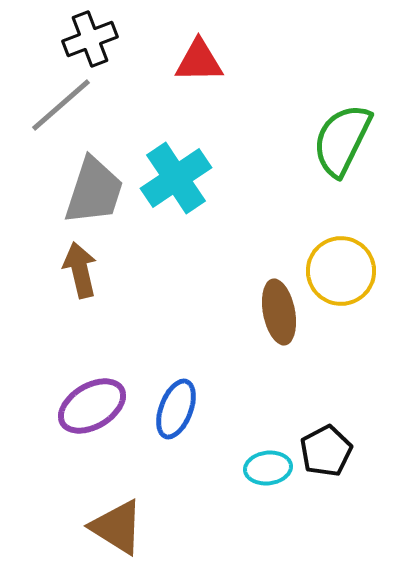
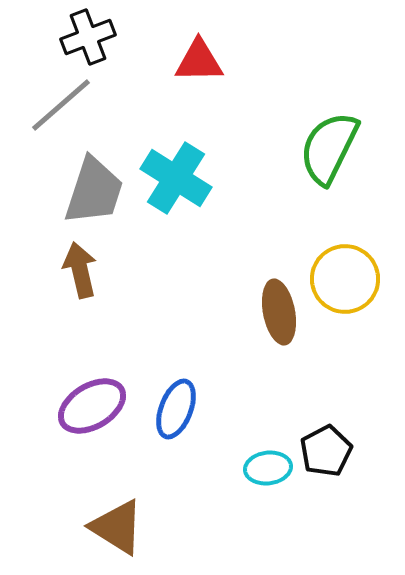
black cross: moved 2 px left, 2 px up
green semicircle: moved 13 px left, 8 px down
cyan cross: rotated 24 degrees counterclockwise
yellow circle: moved 4 px right, 8 px down
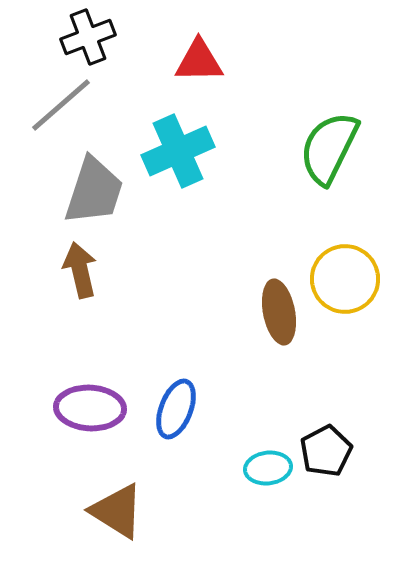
cyan cross: moved 2 px right, 27 px up; rotated 34 degrees clockwise
purple ellipse: moved 2 px left, 2 px down; rotated 34 degrees clockwise
brown triangle: moved 16 px up
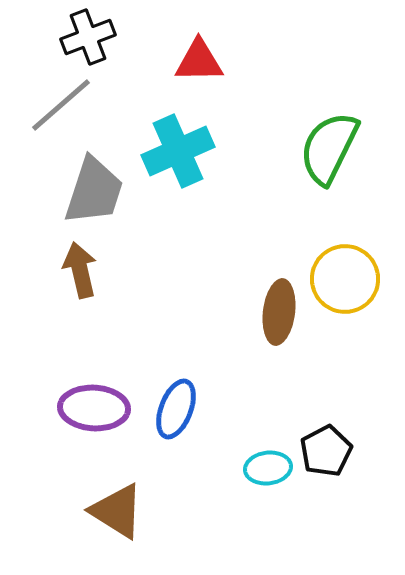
brown ellipse: rotated 18 degrees clockwise
purple ellipse: moved 4 px right
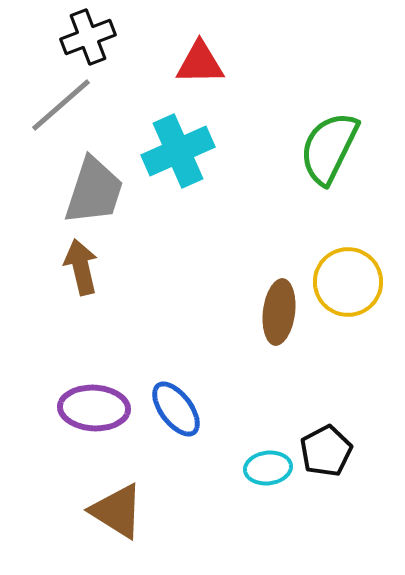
red triangle: moved 1 px right, 2 px down
brown arrow: moved 1 px right, 3 px up
yellow circle: moved 3 px right, 3 px down
blue ellipse: rotated 58 degrees counterclockwise
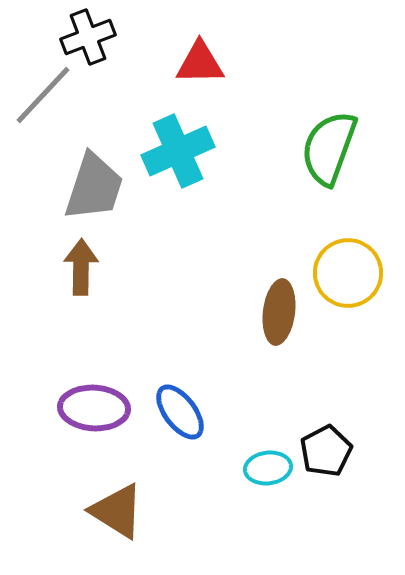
gray line: moved 18 px left, 10 px up; rotated 6 degrees counterclockwise
green semicircle: rotated 6 degrees counterclockwise
gray trapezoid: moved 4 px up
brown arrow: rotated 14 degrees clockwise
yellow circle: moved 9 px up
blue ellipse: moved 4 px right, 3 px down
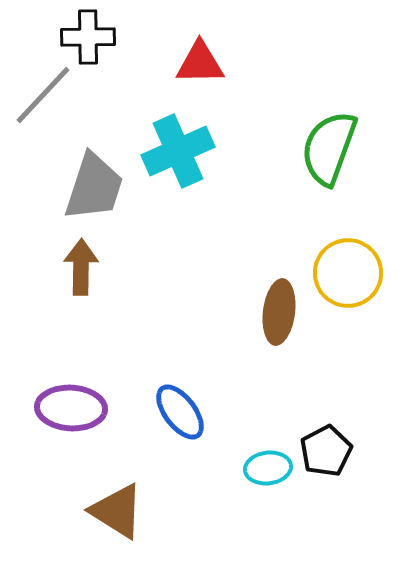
black cross: rotated 20 degrees clockwise
purple ellipse: moved 23 px left
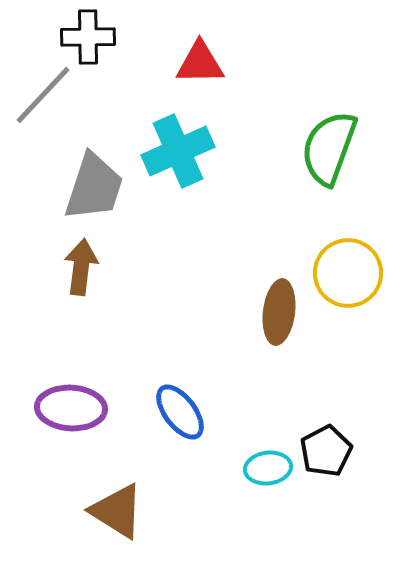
brown arrow: rotated 6 degrees clockwise
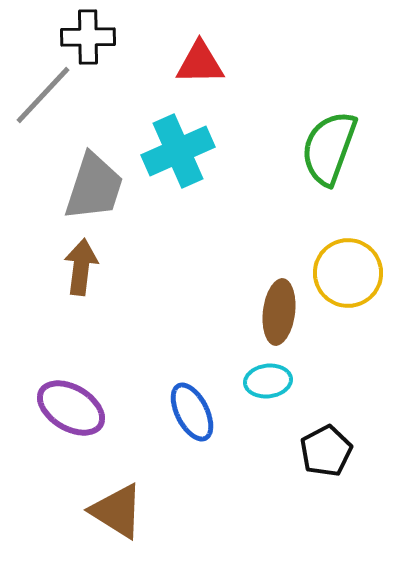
purple ellipse: rotated 28 degrees clockwise
blue ellipse: moved 12 px right; rotated 10 degrees clockwise
cyan ellipse: moved 87 px up
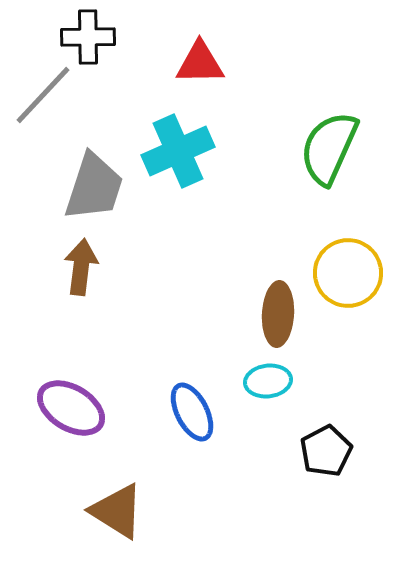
green semicircle: rotated 4 degrees clockwise
brown ellipse: moved 1 px left, 2 px down; rotated 4 degrees counterclockwise
